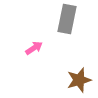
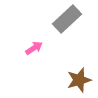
gray rectangle: rotated 36 degrees clockwise
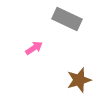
gray rectangle: rotated 68 degrees clockwise
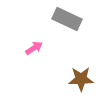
brown star: moved 2 px right, 1 px up; rotated 15 degrees clockwise
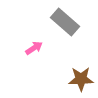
gray rectangle: moved 2 px left, 3 px down; rotated 16 degrees clockwise
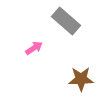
gray rectangle: moved 1 px right, 1 px up
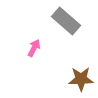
pink arrow: rotated 30 degrees counterclockwise
